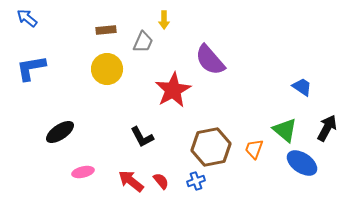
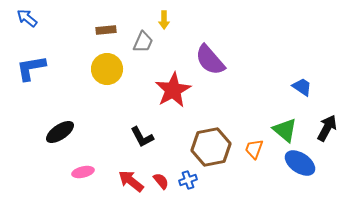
blue ellipse: moved 2 px left
blue cross: moved 8 px left, 1 px up
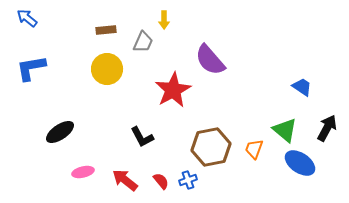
red arrow: moved 6 px left, 1 px up
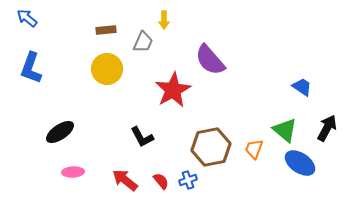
blue L-shape: rotated 60 degrees counterclockwise
pink ellipse: moved 10 px left; rotated 10 degrees clockwise
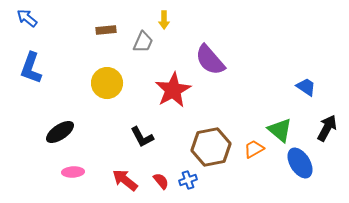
yellow circle: moved 14 px down
blue trapezoid: moved 4 px right
green triangle: moved 5 px left
orange trapezoid: rotated 40 degrees clockwise
blue ellipse: rotated 24 degrees clockwise
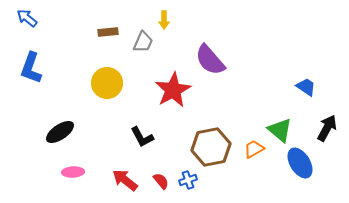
brown rectangle: moved 2 px right, 2 px down
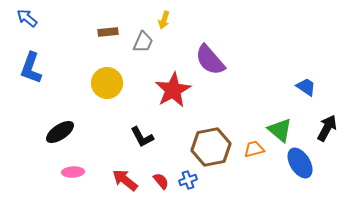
yellow arrow: rotated 18 degrees clockwise
orange trapezoid: rotated 15 degrees clockwise
